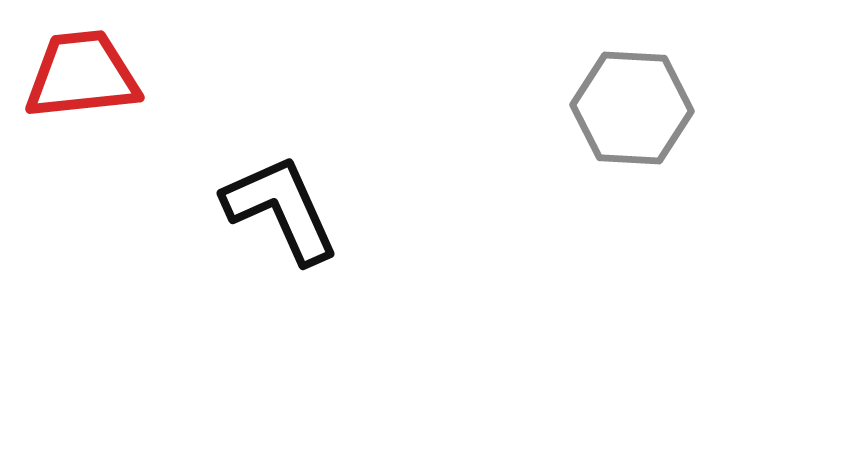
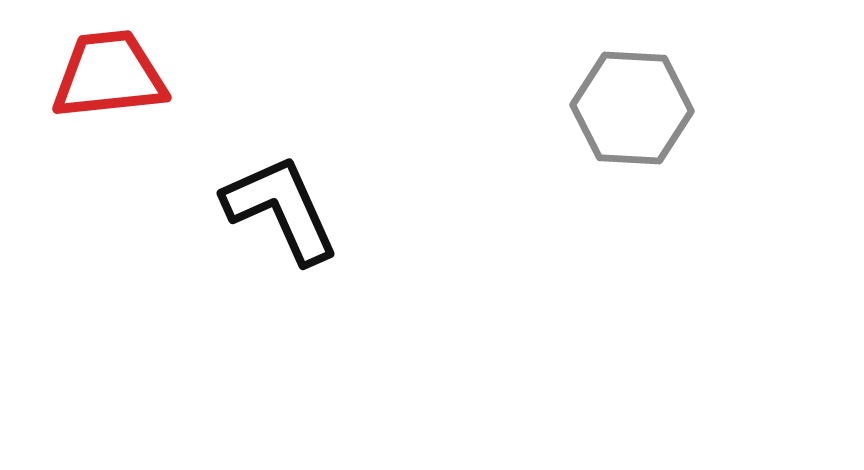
red trapezoid: moved 27 px right
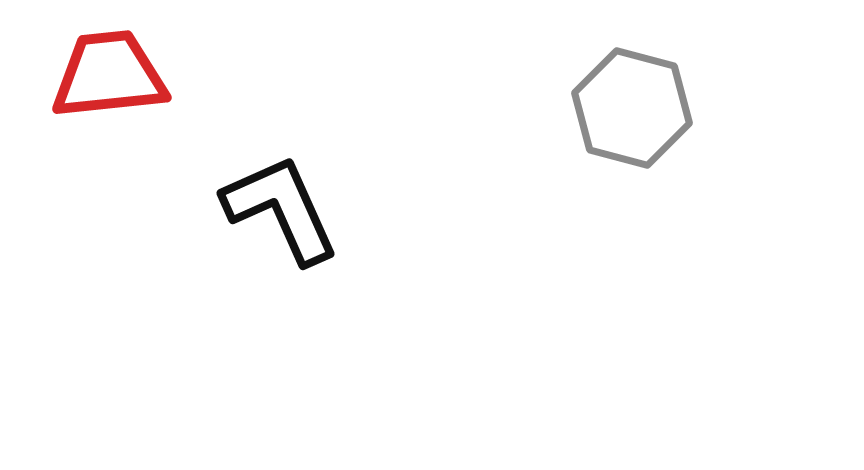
gray hexagon: rotated 12 degrees clockwise
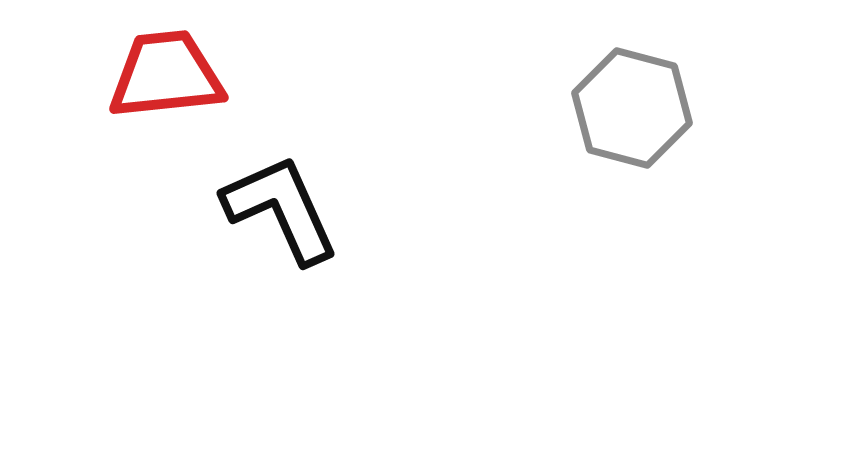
red trapezoid: moved 57 px right
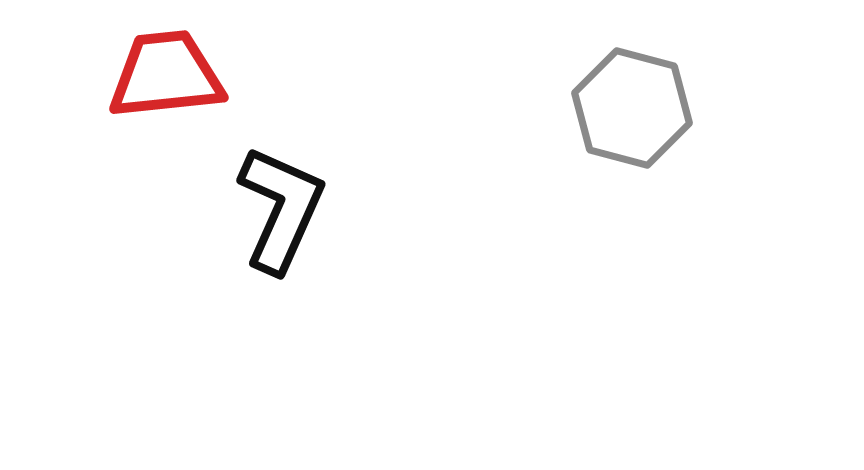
black L-shape: rotated 48 degrees clockwise
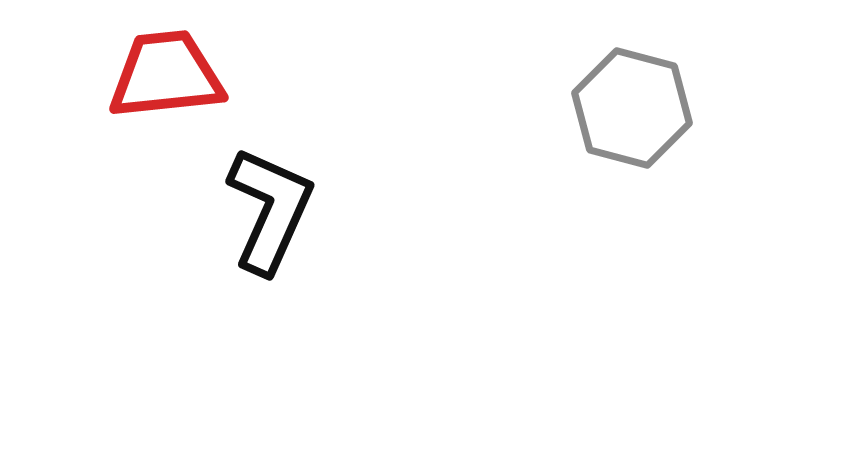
black L-shape: moved 11 px left, 1 px down
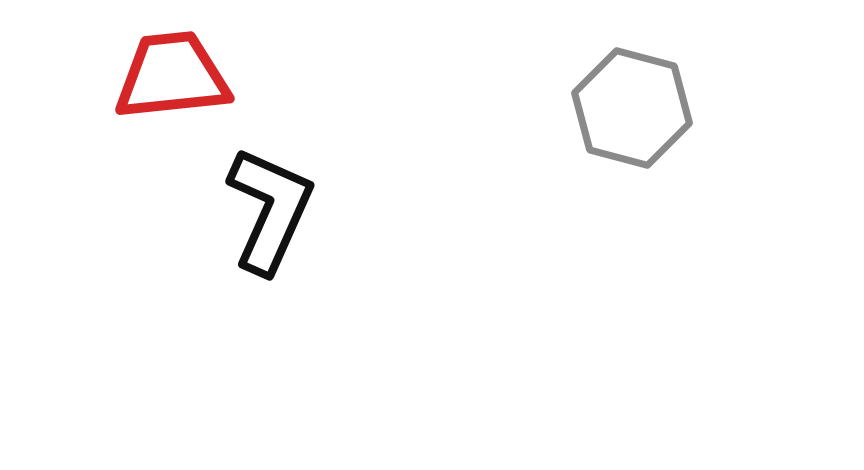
red trapezoid: moved 6 px right, 1 px down
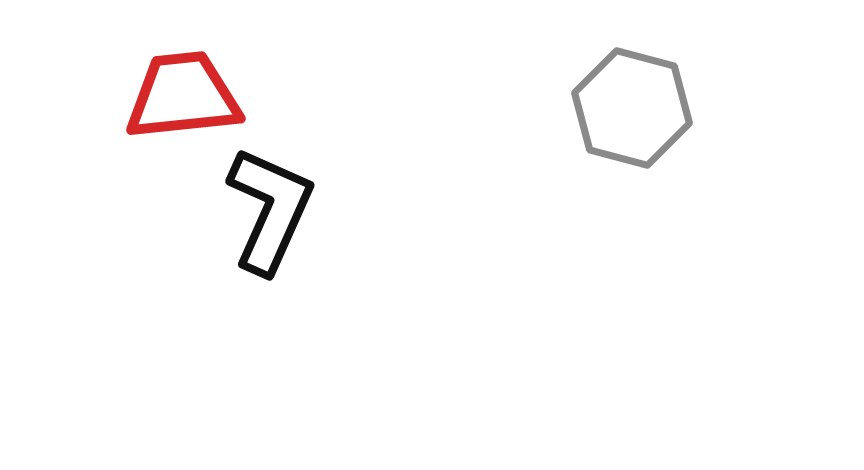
red trapezoid: moved 11 px right, 20 px down
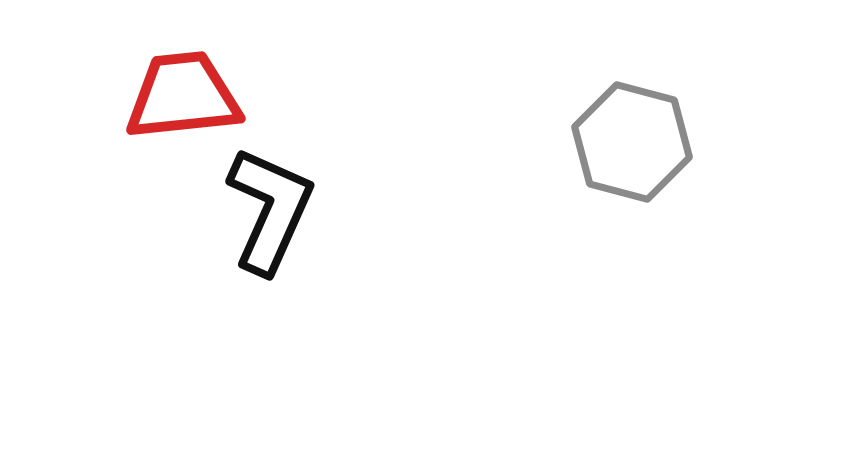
gray hexagon: moved 34 px down
